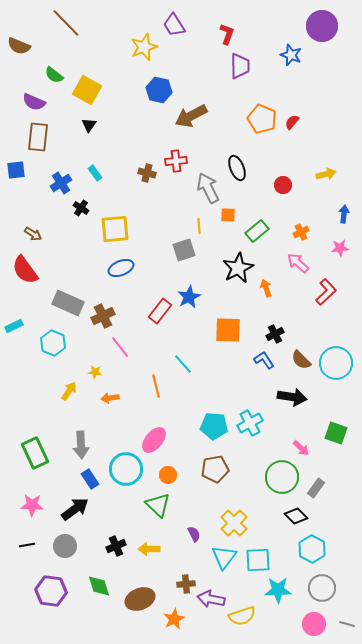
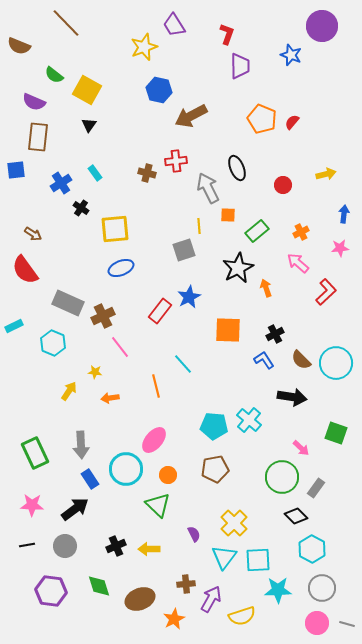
cyan cross at (250, 423): moved 1 px left, 3 px up; rotated 20 degrees counterclockwise
purple arrow at (211, 599): rotated 108 degrees clockwise
pink circle at (314, 624): moved 3 px right, 1 px up
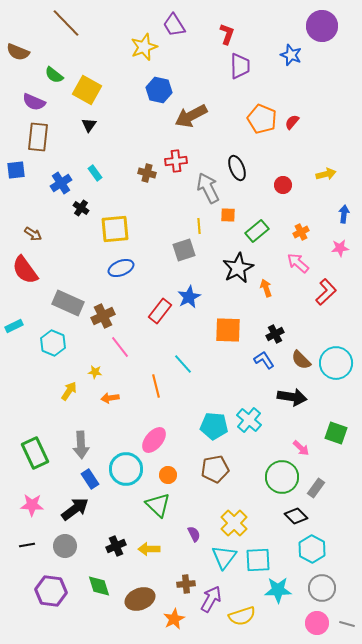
brown semicircle at (19, 46): moved 1 px left, 6 px down
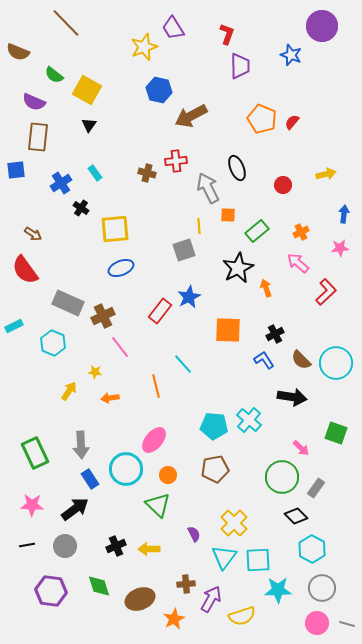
purple trapezoid at (174, 25): moved 1 px left, 3 px down
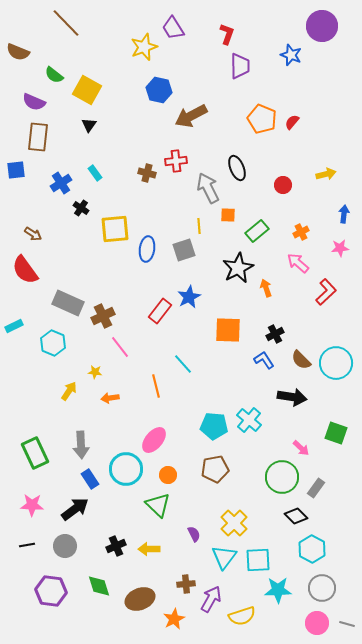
blue ellipse at (121, 268): moved 26 px right, 19 px up; rotated 60 degrees counterclockwise
